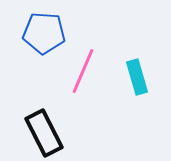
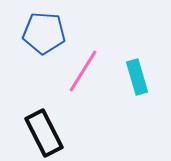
pink line: rotated 9 degrees clockwise
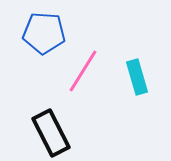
black rectangle: moved 7 px right
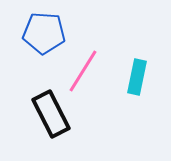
cyan rectangle: rotated 28 degrees clockwise
black rectangle: moved 19 px up
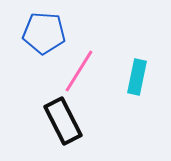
pink line: moved 4 px left
black rectangle: moved 12 px right, 7 px down
